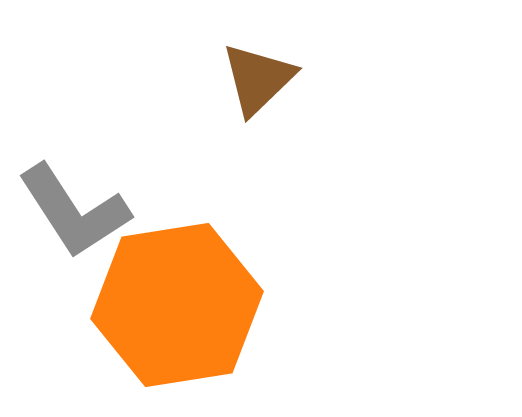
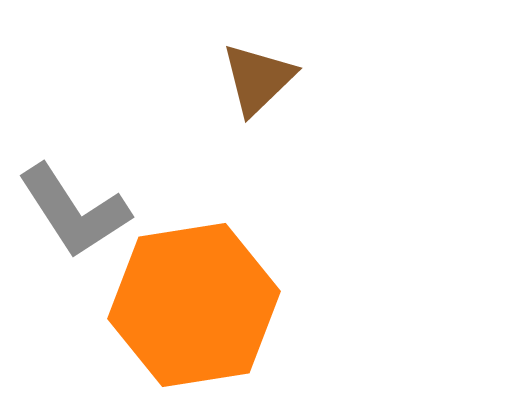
orange hexagon: moved 17 px right
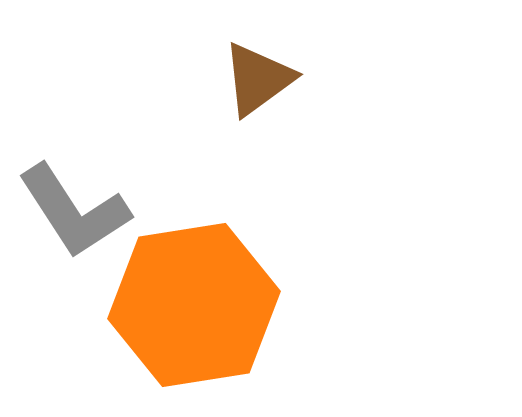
brown triangle: rotated 8 degrees clockwise
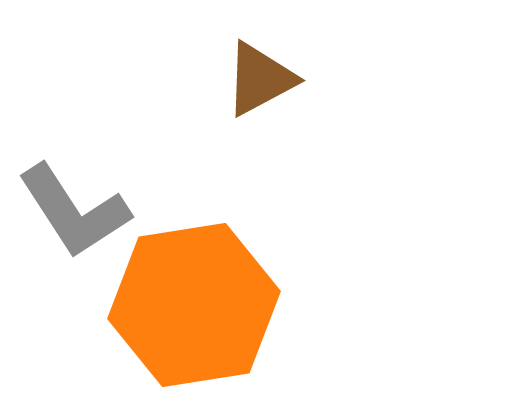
brown triangle: moved 2 px right; rotated 8 degrees clockwise
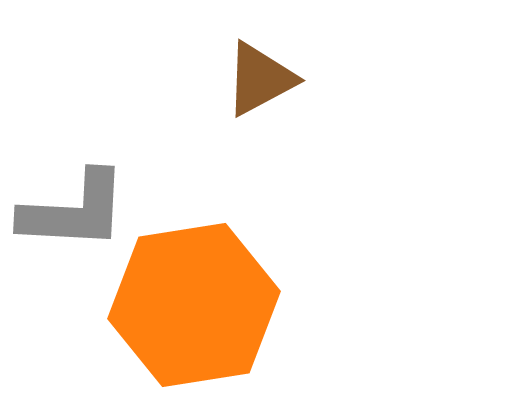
gray L-shape: rotated 54 degrees counterclockwise
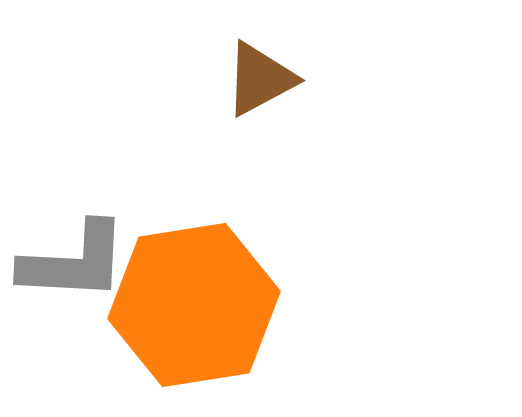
gray L-shape: moved 51 px down
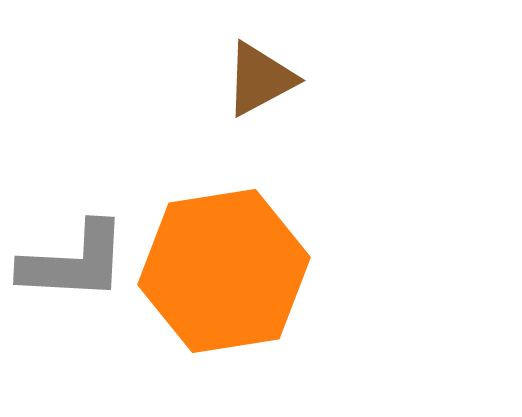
orange hexagon: moved 30 px right, 34 px up
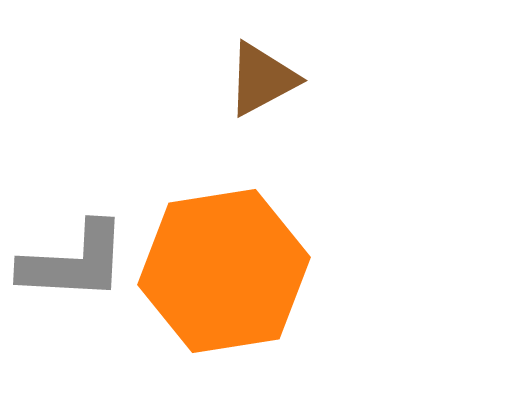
brown triangle: moved 2 px right
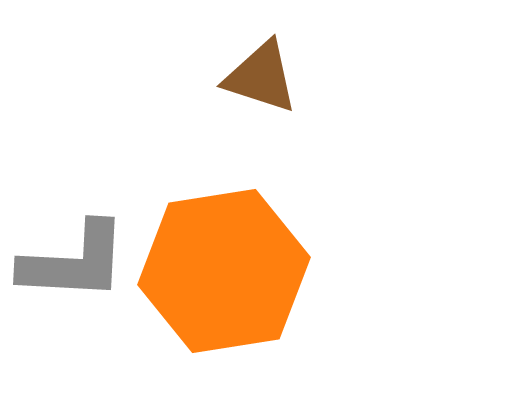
brown triangle: moved 1 px left, 2 px up; rotated 46 degrees clockwise
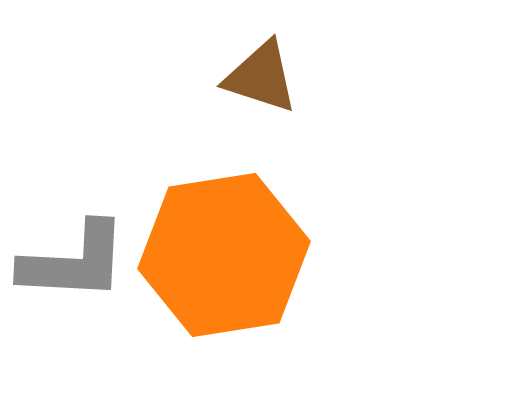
orange hexagon: moved 16 px up
